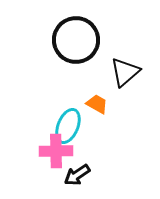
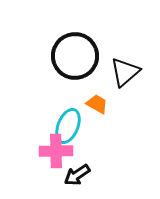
black circle: moved 1 px left, 16 px down
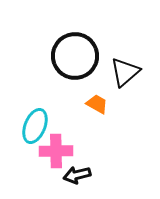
cyan ellipse: moved 33 px left
black arrow: rotated 20 degrees clockwise
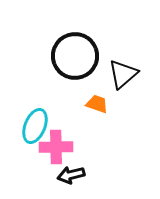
black triangle: moved 2 px left, 2 px down
orange trapezoid: rotated 10 degrees counterclockwise
pink cross: moved 4 px up
black arrow: moved 6 px left
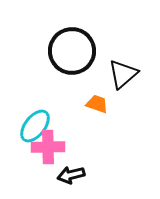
black circle: moved 3 px left, 5 px up
cyan ellipse: rotated 16 degrees clockwise
pink cross: moved 8 px left
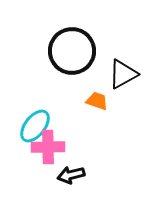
black triangle: rotated 12 degrees clockwise
orange trapezoid: moved 3 px up
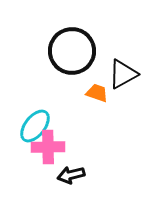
orange trapezoid: moved 8 px up
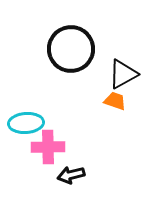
black circle: moved 1 px left, 2 px up
orange trapezoid: moved 18 px right, 8 px down
cyan ellipse: moved 9 px left, 3 px up; rotated 48 degrees clockwise
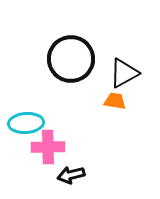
black circle: moved 10 px down
black triangle: moved 1 px right, 1 px up
orange trapezoid: rotated 10 degrees counterclockwise
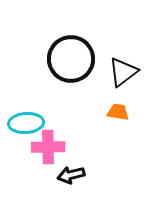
black triangle: moved 1 px left, 1 px up; rotated 8 degrees counterclockwise
orange trapezoid: moved 3 px right, 11 px down
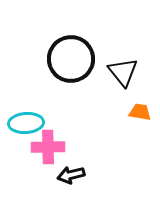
black triangle: rotated 32 degrees counterclockwise
orange trapezoid: moved 22 px right
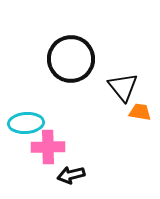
black triangle: moved 15 px down
